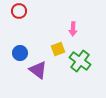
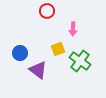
red circle: moved 28 px right
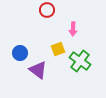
red circle: moved 1 px up
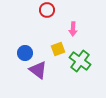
blue circle: moved 5 px right
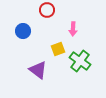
blue circle: moved 2 px left, 22 px up
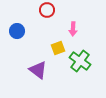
blue circle: moved 6 px left
yellow square: moved 1 px up
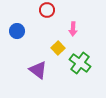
yellow square: rotated 24 degrees counterclockwise
green cross: moved 2 px down
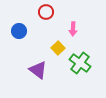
red circle: moved 1 px left, 2 px down
blue circle: moved 2 px right
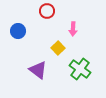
red circle: moved 1 px right, 1 px up
blue circle: moved 1 px left
green cross: moved 6 px down
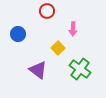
blue circle: moved 3 px down
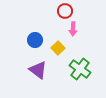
red circle: moved 18 px right
blue circle: moved 17 px right, 6 px down
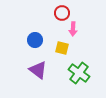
red circle: moved 3 px left, 2 px down
yellow square: moved 4 px right; rotated 32 degrees counterclockwise
green cross: moved 1 px left, 4 px down
